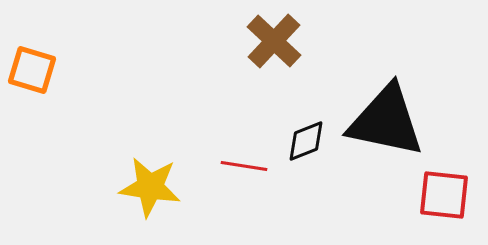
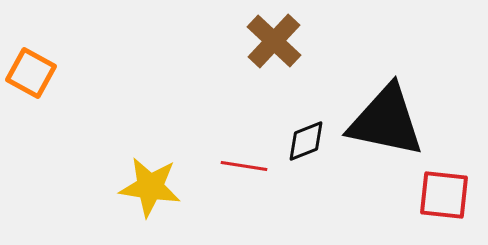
orange square: moved 1 px left, 3 px down; rotated 12 degrees clockwise
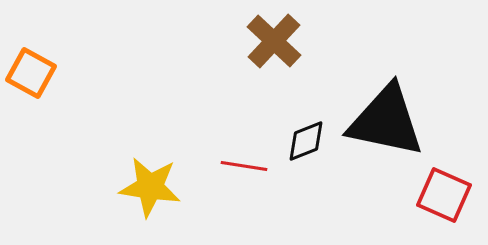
red square: rotated 18 degrees clockwise
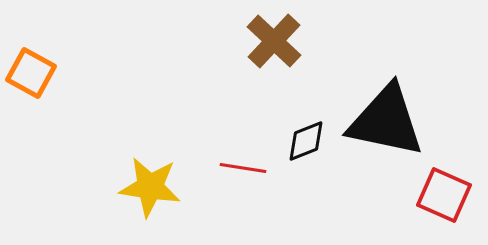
red line: moved 1 px left, 2 px down
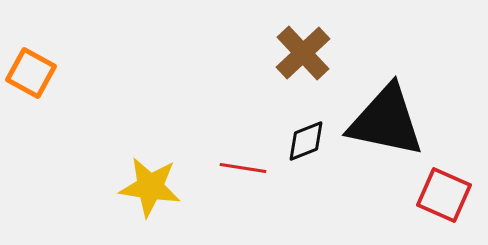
brown cross: moved 29 px right, 12 px down; rotated 4 degrees clockwise
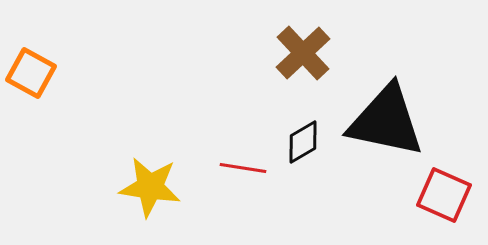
black diamond: moved 3 px left, 1 px down; rotated 9 degrees counterclockwise
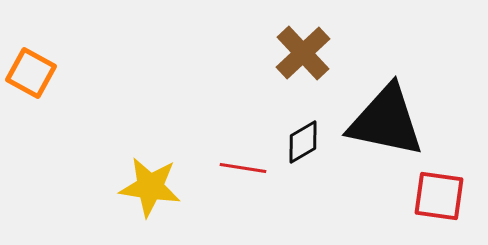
red square: moved 5 px left, 1 px down; rotated 16 degrees counterclockwise
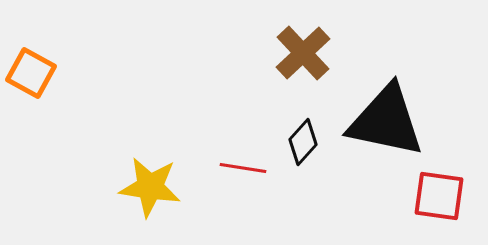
black diamond: rotated 18 degrees counterclockwise
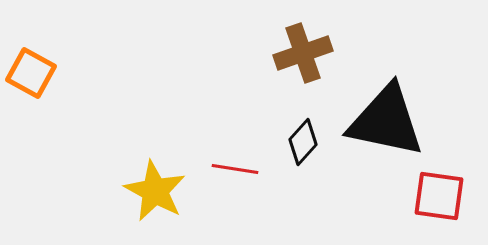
brown cross: rotated 24 degrees clockwise
red line: moved 8 px left, 1 px down
yellow star: moved 5 px right, 4 px down; rotated 20 degrees clockwise
